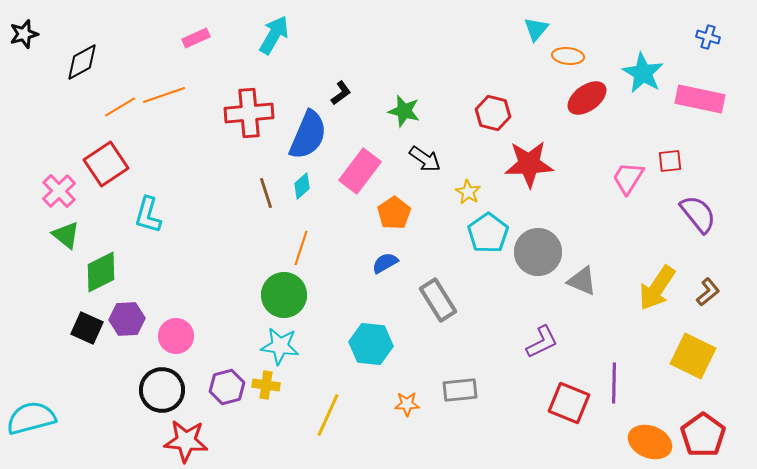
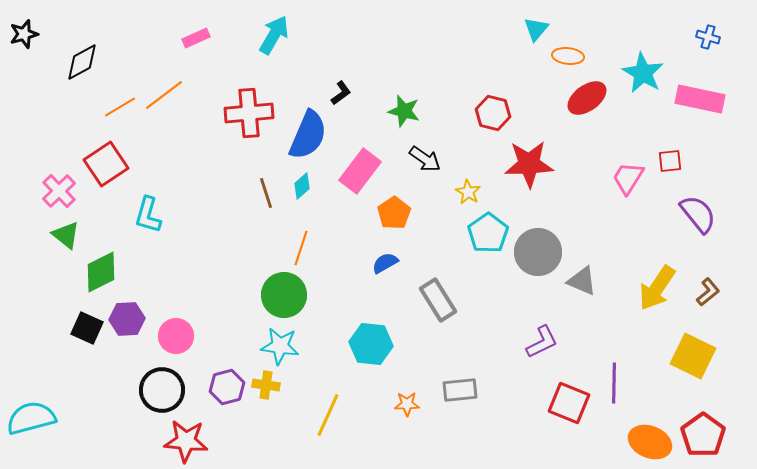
orange line at (164, 95): rotated 18 degrees counterclockwise
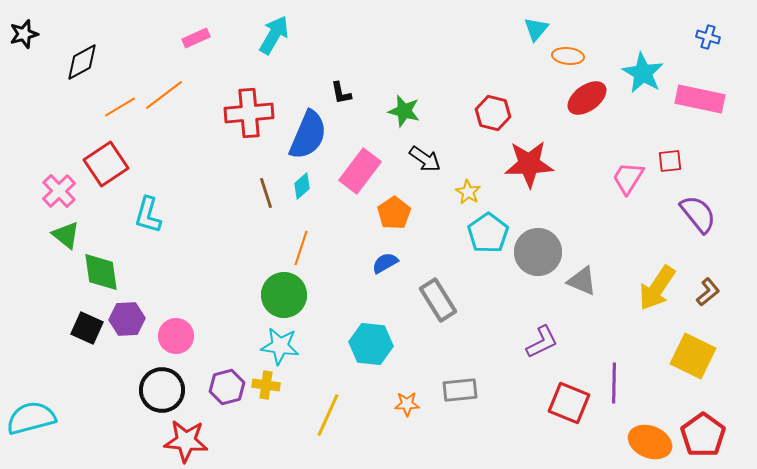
black L-shape at (341, 93): rotated 115 degrees clockwise
green diamond at (101, 272): rotated 72 degrees counterclockwise
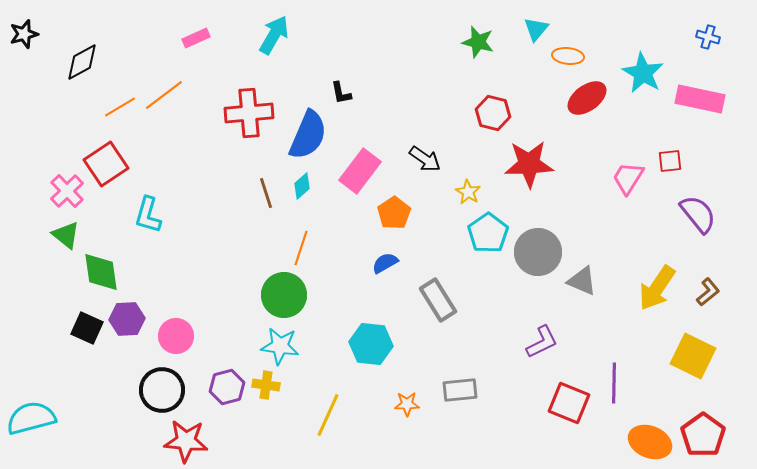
green star at (404, 111): moved 74 px right, 69 px up
pink cross at (59, 191): moved 8 px right
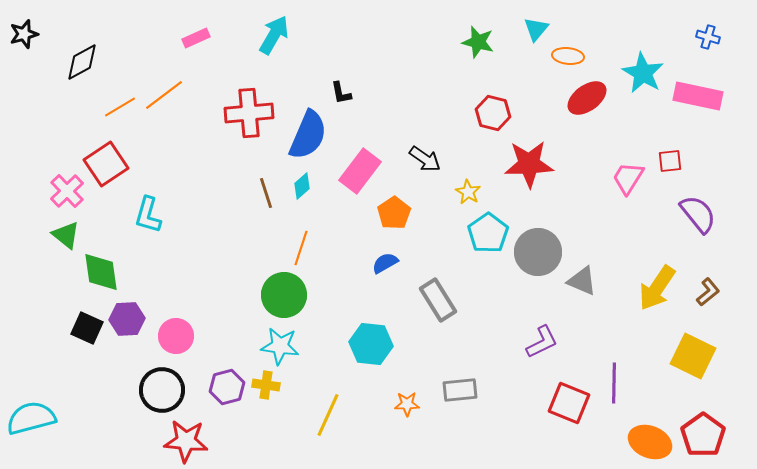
pink rectangle at (700, 99): moved 2 px left, 3 px up
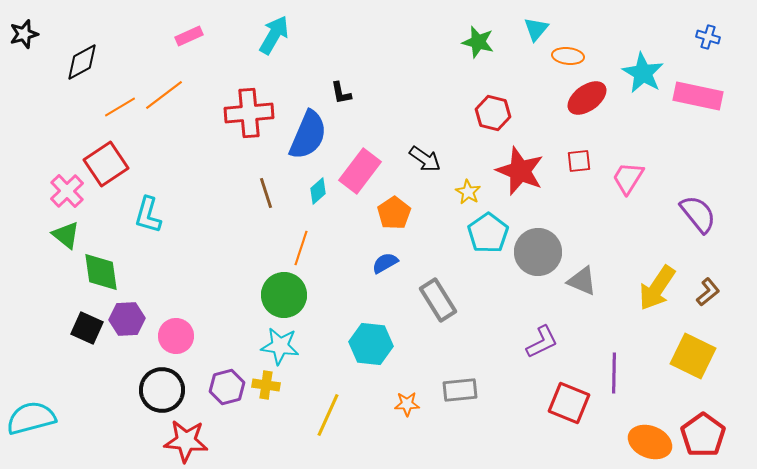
pink rectangle at (196, 38): moved 7 px left, 2 px up
red square at (670, 161): moved 91 px left
red star at (529, 164): moved 9 px left, 7 px down; rotated 24 degrees clockwise
cyan diamond at (302, 186): moved 16 px right, 5 px down
purple line at (614, 383): moved 10 px up
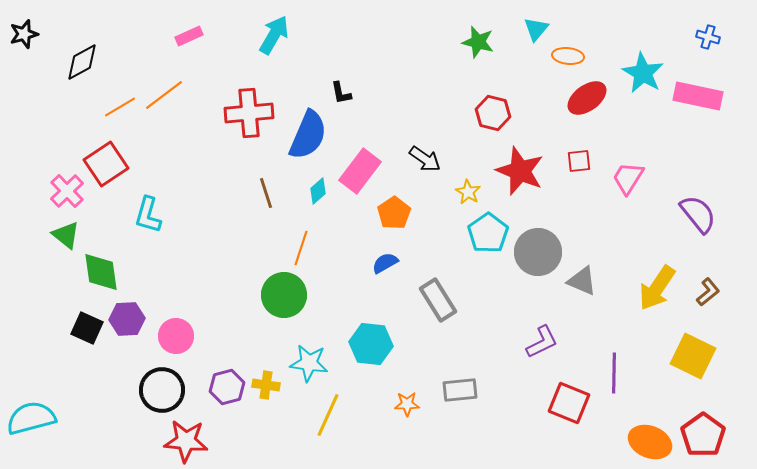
cyan star at (280, 346): moved 29 px right, 17 px down
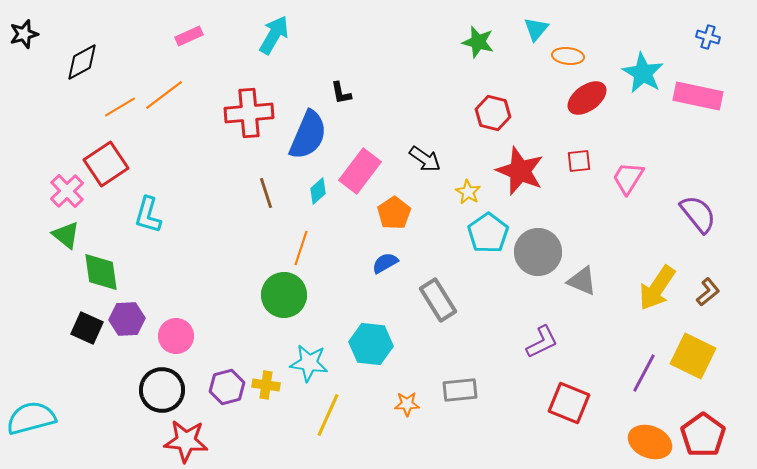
purple line at (614, 373): moved 30 px right; rotated 27 degrees clockwise
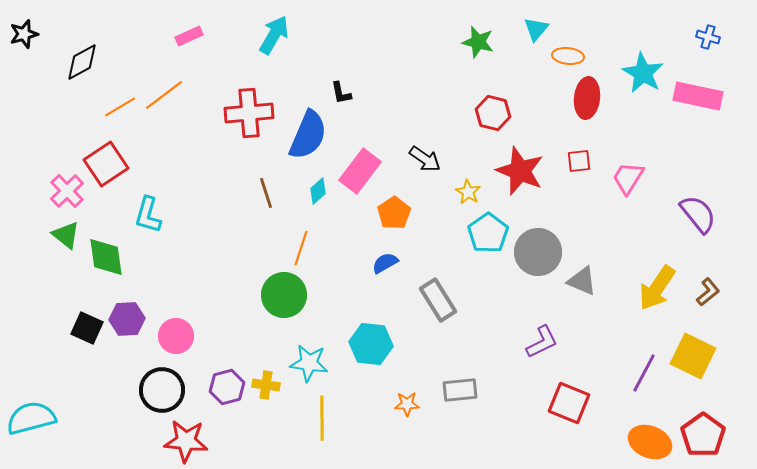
red ellipse at (587, 98): rotated 48 degrees counterclockwise
green diamond at (101, 272): moved 5 px right, 15 px up
yellow line at (328, 415): moved 6 px left, 3 px down; rotated 24 degrees counterclockwise
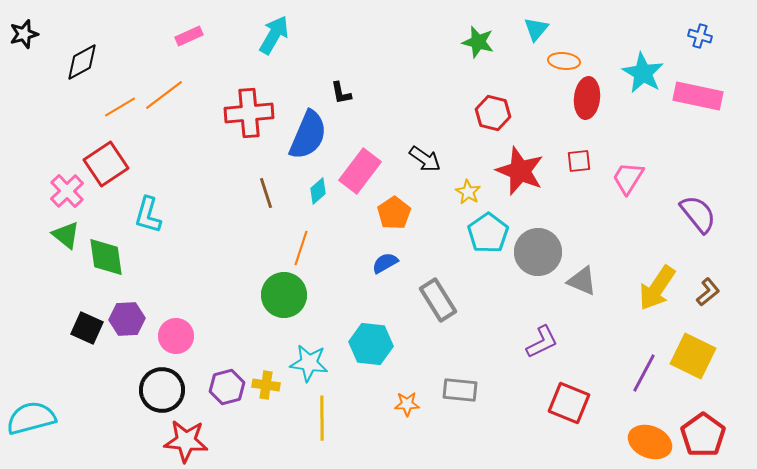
blue cross at (708, 37): moved 8 px left, 1 px up
orange ellipse at (568, 56): moved 4 px left, 5 px down
gray rectangle at (460, 390): rotated 12 degrees clockwise
